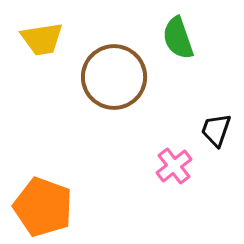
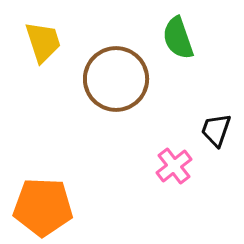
yellow trapezoid: moved 1 px right, 3 px down; rotated 99 degrees counterclockwise
brown circle: moved 2 px right, 2 px down
orange pentagon: rotated 18 degrees counterclockwise
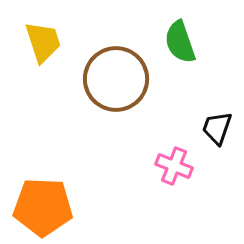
green semicircle: moved 2 px right, 4 px down
black trapezoid: moved 1 px right, 2 px up
pink cross: rotated 30 degrees counterclockwise
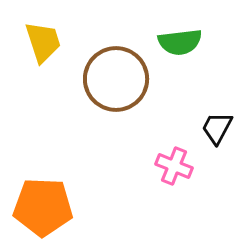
green semicircle: rotated 78 degrees counterclockwise
black trapezoid: rotated 9 degrees clockwise
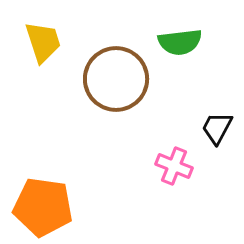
orange pentagon: rotated 6 degrees clockwise
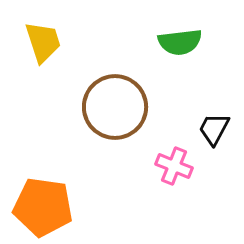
brown circle: moved 1 px left, 28 px down
black trapezoid: moved 3 px left, 1 px down
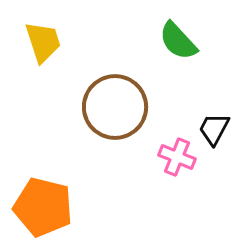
green semicircle: moved 2 px left, 1 px up; rotated 54 degrees clockwise
pink cross: moved 3 px right, 9 px up
orange pentagon: rotated 6 degrees clockwise
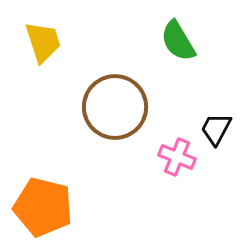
green semicircle: rotated 12 degrees clockwise
black trapezoid: moved 2 px right
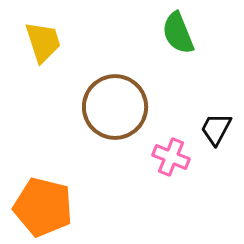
green semicircle: moved 8 px up; rotated 9 degrees clockwise
pink cross: moved 6 px left
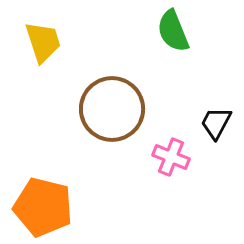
green semicircle: moved 5 px left, 2 px up
brown circle: moved 3 px left, 2 px down
black trapezoid: moved 6 px up
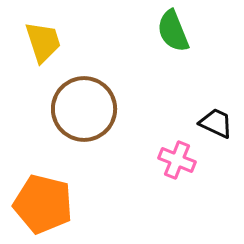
brown circle: moved 28 px left
black trapezoid: rotated 87 degrees clockwise
pink cross: moved 6 px right, 3 px down
orange pentagon: moved 3 px up
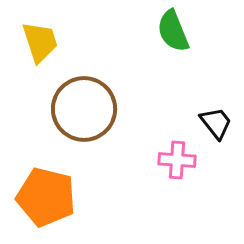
yellow trapezoid: moved 3 px left
black trapezoid: rotated 27 degrees clockwise
pink cross: rotated 18 degrees counterclockwise
orange pentagon: moved 3 px right, 7 px up
